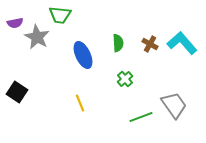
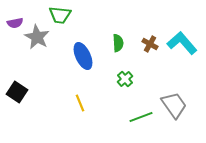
blue ellipse: moved 1 px down
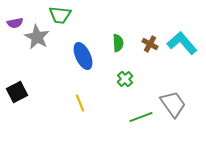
black square: rotated 30 degrees clockwise
gray trapezoid: moved 1 px left, 1 px up
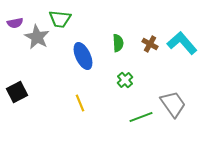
green trapezoid: moved 4 px down
green cross: moved 1 px down
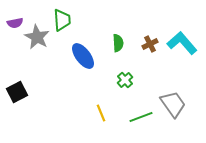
green trapezoid: moved 2 px right, 1 px down; rotated 100 degrees counterclockwise
brown cross: rotated 35 degrees clockwise
blue ellipse: rotated 12 degrees counterclockwise
yellow line: moved 21 px right, 10 px down
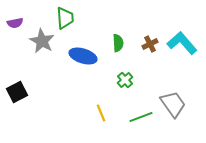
green trapezoid: moved 3 px right, 2 px up
gray star: moved 5 px right, 4 px down
blue ellipse: rotated 36 degrees counterclockwise
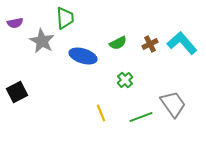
green semicircle: rotated 66 degrees clockwise
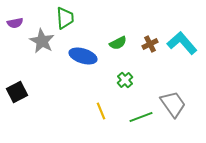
yellow line: moved 2 px up
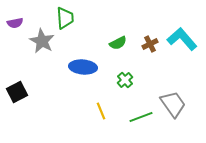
cyan L-shape: moved 4 px up
blue ellipse: moved 11 px down; rotated 12 degrees counterclockwise
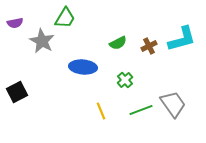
green trapezoid: rotated 35 degrees clockwise
cyan L-shape: rotated 116 degrees clockwise
brown cross: moved 1 px left, 2 px down
green line: moved 7 px up
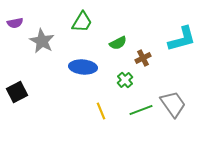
green trapezoid: moved 17 px right, 4 px down
brown cross: moved 6 px left, 12 px down
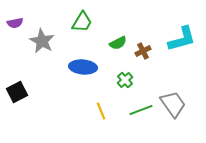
brown cross: moved 7 px up
